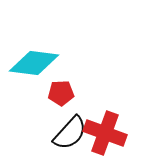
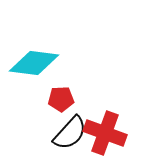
red pentagon: moved 6 px down
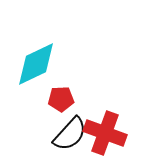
cyan diamond: moved 2 px right, 1 px down; rotated 33 degrees counterclockwise
black semicircle: moved 1 px down
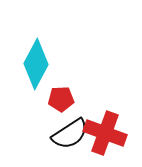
cyan diamond: rotated 36 degrees counterclockwise
black semicircle: rotated 15 degrees clockwise
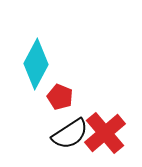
red pentagon: moved 1 px left, 2 px up; rotated 25 degrees clockwise
red cross: rotated 30 degrees clockwise
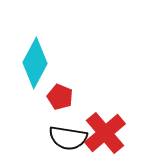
cyan diamond: moved 1 px left, 1 px up
black semicircle: moved 2 px left, 4 px down; rotated 42 degrees clockwise
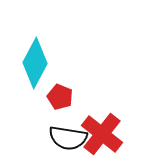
red cross: moved 3 px left, 1 px down; rotated 12 degrees counterclockwise
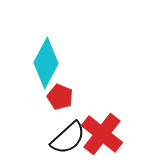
cyan diamond: moved 11 px right
black semicircle: rotated 51 degrees counterclockwise
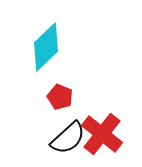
cyan diamond: moved 16 px up; rotated 18 degrees clockwise
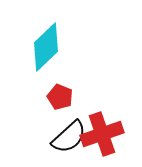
red cross: rotated 33 degrees clockwise
black semicircle: moved 1 px right, 1 px up
